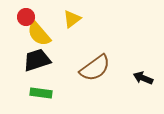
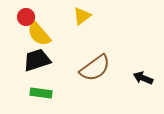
yellow triangle: moved 10 px right, 3 px up
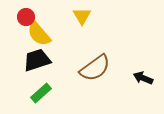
yellow triangle: rotated 24 degrees counterclockwise
green rectangle: rotated 50 degrees counterclockwise
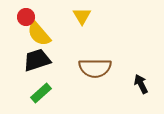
brown semicircle: rotated 36 degrees clockwise
black arrow: moved 2 px left, 6 px down; rotated 42 degrees clockwise
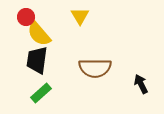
yellow triangle: moved 2 px left
black trapezoid: rotated 64 degrees counterclockwise
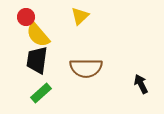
yellow triangle: rotated 18 degrees clockwise
yellow semicircle: moved 1 px left, 1 px down
brown semicircle: moved 9 px left
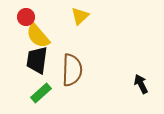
yellow semicircle: moved 1 px down
brown semicircle: moved 14 px left, 2 px down; rotated 88 degrees counterclockwise
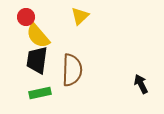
green rectangle: moved 1 px left; rotated 30 degrees clockwise
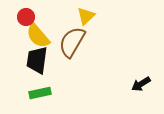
yellow triangle: moved 6 px right
brown semicircle: moved 28 px up; rotated 152 degrees counterclockwise
black arrow: rotated 96 degrees counterclockwise
